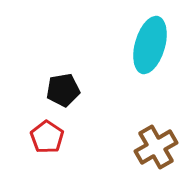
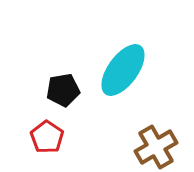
cyan ellipse: moved 27 px left, 25 px down; rotated 20 degrees clockwise
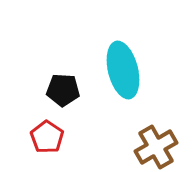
cyan ellipse: rotated 50 degrees counterclockwise
black pentagon: rotated 12 degrees clockwise
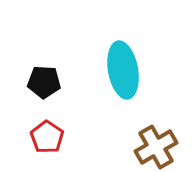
cyan ellipse: rotated 4 degrees clockwise
black pentagon: moved 19 px left, 8 px up
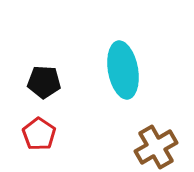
red pentagon: moved 8 px left, 3 px up
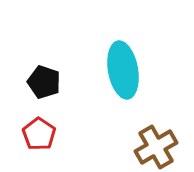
black pentagon: rotated 16 degrees clockwise
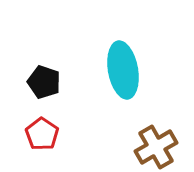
red pentagon: moved 3 px right
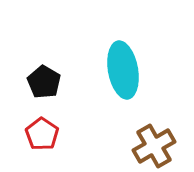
black pentagon: rotated 12 degrees clockwise
brown cross: moved 2 px left, 1 px up
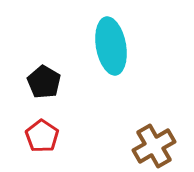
cyan ellipse: moved 12 px left, 24 px up
red pentagon: moved 2 px down
